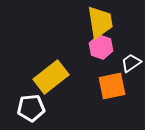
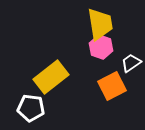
yellow trapezoid: moved 2 px down
orange square: rotated 16 degrees counterclockwise
white pentagon: rotated 12 degrees clockwise
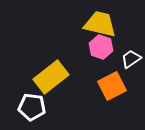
yellow trapezoid: rotated 68 degrees counterclockwise
white trapezoid: moved 4 px up
white pentagon: moved 1 px right, 1 px up
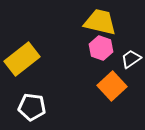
yellow trapezoid: moved 2 px up
pink hexagon: moved 1 px down
yellow rectangle: moved 29 px left, 18 px up
orange square: rotated 16 degrees counterclockwise
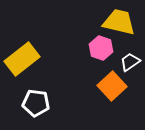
yellow trapezoid: moved 19 px right
white trapezoid: moved 1 px left, 3 px down
white pentagon: moved 4 px right, 4 px up
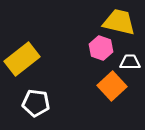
white trapezoid: rotated 35 degrees clockwise
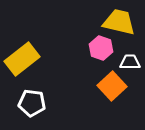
white pentagon: moved 4 px left
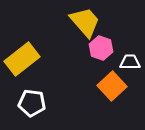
yellow trapezoid: moved 34 px left; rotated 36 degrees clockwise
